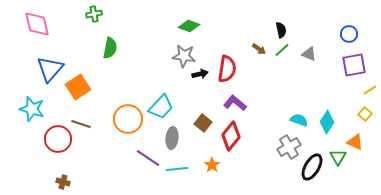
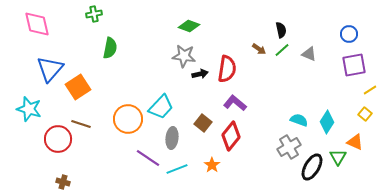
cyan star: moved 3 px left
cyan line: rotated 15 degrees counterclockwise
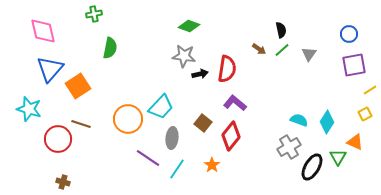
pink diamond: moved 6 px right, 7 px down
gray triangle: rotated 42 degrees clockwise
orange square: moved 1 px up
yellow square: rotated 24 degrees clockwise
cyan line: rotated 35 degrees counterclockwise
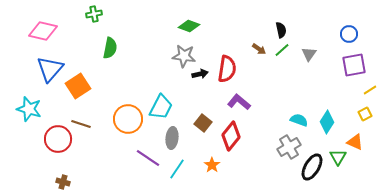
pink diamond: rotated 64 degrees counterclockwise
purple L-shape: moved 4 px right, 1 px up
cyan trapezoid: rotated 16 degrees counterclockwise
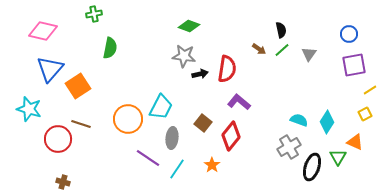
black ellipse: rotated 12 degrees counterclockwise
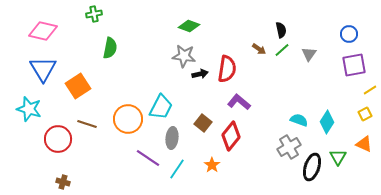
blue triangle: moved 7 px left; rotated 12 degrees counterclockwise
brown line: moved 6 px right
orange triangle: moved 9 px right, 2 px down
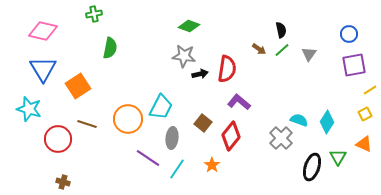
gray cross: moved 8 px left, 9 px up; rotated 15 degrees counterclockwise
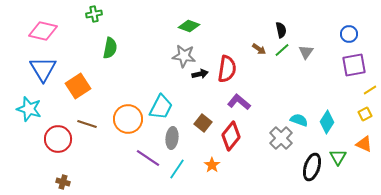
gray triangle: moved 3 px left, 2 px up
